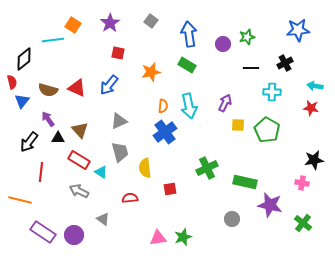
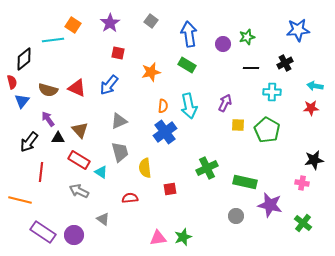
red star at (311, 108): rotated 14 degrees counterclockwise
gray circle at (232, 219): moved 4 px right, 3 px up
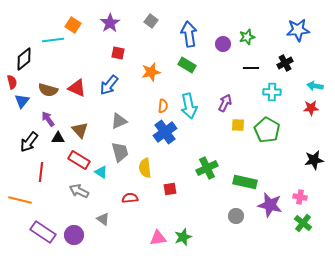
pink cross at (302, 183): moved 2 px left, 14 px down
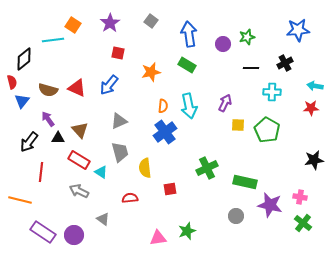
green star at (183, 237): moved 4 px right, 6 px up
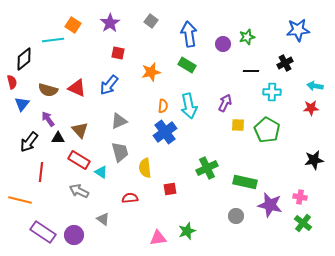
black line at (251, 68): moved 3 px down
blue triangle at (22, 101): moved 3 px down
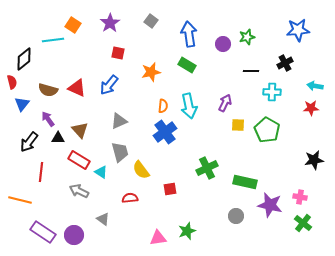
yellow semicircle at (145, 168): moved 4 px left, 2 px down; rotated 30 degrees counterclockwise
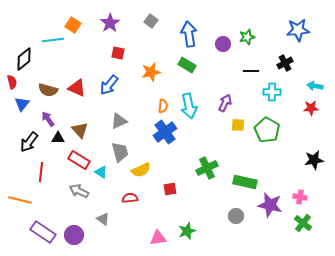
yellow semicircle at (141, 170): rotated 78 degrees counterclockwise
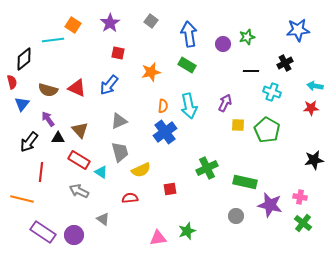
cyan cross at (272, 92): rotated 18 degrees clockwise
orange line at (20, 200): moved 2 px right, 1 px up
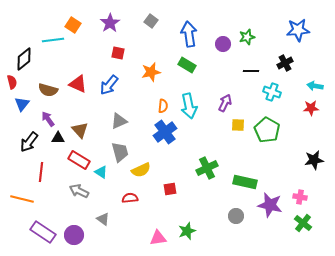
red triangle at (77, 88): moved 1 px right, 4 px up
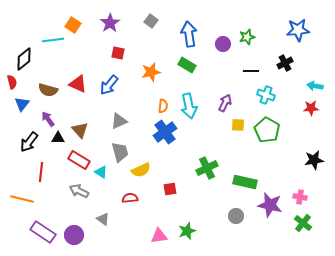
cyan cross at (272, 92): moved 6 px left, 3 px down
pink triangle at (158, 238): moved 1 px right, 2 px up
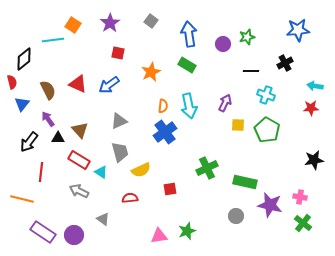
orange star at (151, 72): rotated 12 degrees counterclockwise
blue arrow at (109, 85): rotated 15 degrees clockwise
brown semicircle at (48, 90): rotated 132 degrees counterclockwise
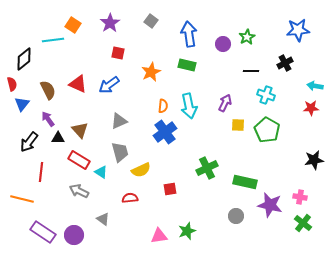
green star at (247, 37): rotated 14 degrees counterclockwise
green rectangle at (187, 65): rotated 18 degrees counterclockwise
red semicircle at (12, 82): moved 2 px down
